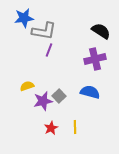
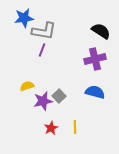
purple line: moved 7 px left
blue semicircle: moved 5 px right
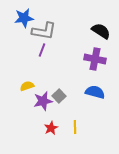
purple cross: rotated 25 degrees clockwise
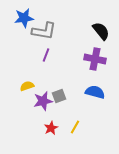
black semicircle: rotated 18 degrees clockwise
purple line: moved 4 px right, 5 px down
gray square: rotated 24 degrees clockwise
yellow line: rotated 32 degrees clockwise
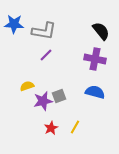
blue star: moved 10 px left, 6 px down; rotated 12 degrees clockwise
purple line: rotated 24 degrees clockwise
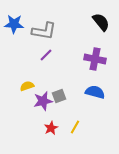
black semicircle: moved 9 px up
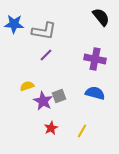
black semicircle: moved 5 px up
blue semicircle: moved 1 px down
purple star: rotated 30 degrees counterclockwise
yellow line: moved 7 px right, 4 px down
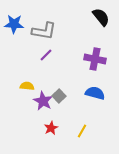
yellow semicircle: rotated 24 degrees clockwise
gray square: rotated 24 degrees counterclockwise
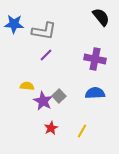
blue semicircle: rotated 18 degrees counterclockwise
